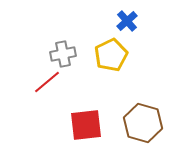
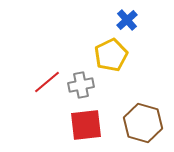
blue cross: moved 1 px up
gray cross: moved 18 px right, 31 px down
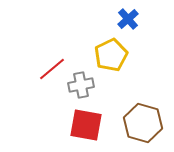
blue cross: moved 1 px right, 1 px up
red line: moved 5 px right, 13 px up
red square: rotated 16 degrees clockwise
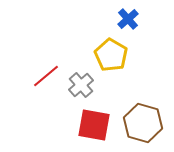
yellow pentagon: rotated 16 degrees counterclockwise
red line: moved 6 px left, 7 px down
gray cross: rotated 30 degrees counterclockwise
red square: moved 8 px right
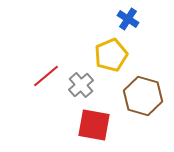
blue cross: rotated 15 degrees counterclockwise
yellow pentagon: rotated 20 degrees clockwise
brown hexagon: moved 27 px up
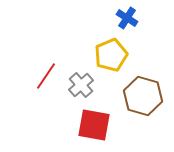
blue cross: moved 1 px left, 1 px up
red line: rotated 16 degrees counterclockwise
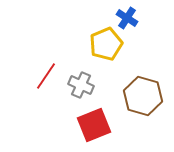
yellow pentagon: moved 5 px left, 11 px up
gray cross: rotated 25 degrees counterclockwise
red square: rotated 32 degrees counterclockwise
